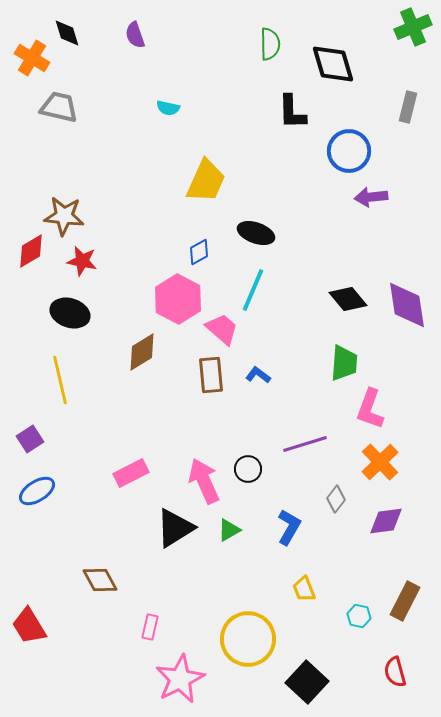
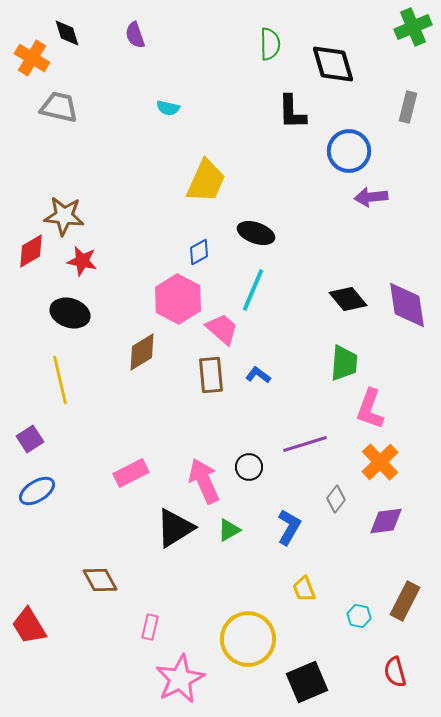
black circle at (248, 469): moved 1 px right, 2 px up
black square at (307, 682): rotated 24 degrees clockwise
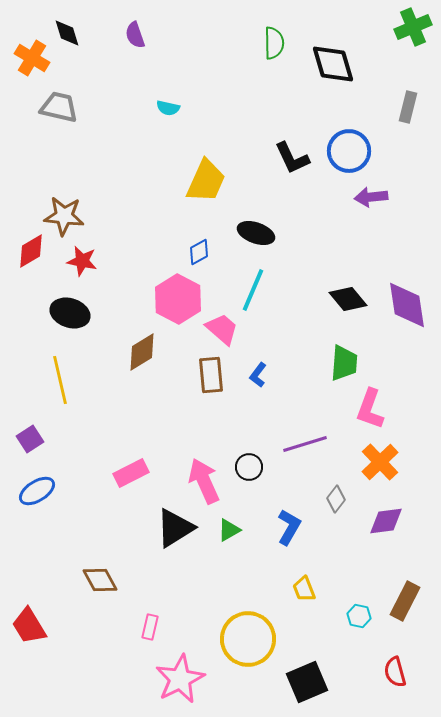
green semicircle at (270, 44): moved 4 px right, 1 px up
black L-shape at (292, 112): moved 46 px down; rotated 24 degrees counterclockwise
blue L-shape at (258, 375): rotated 90 degrees counterclockwise
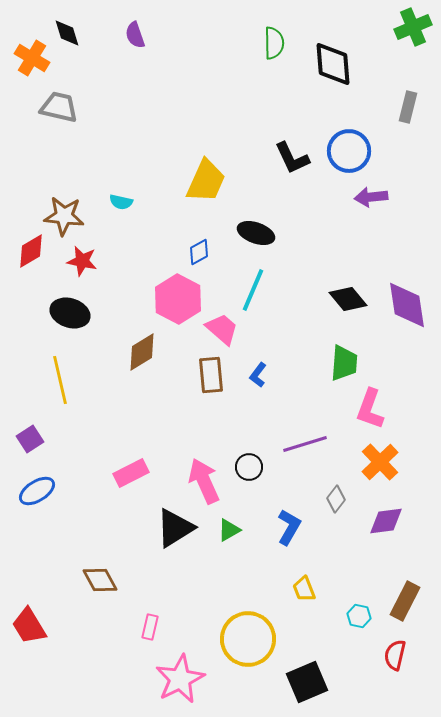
black diamond at (333, 64): rotated 12 degrees clockwise
cyan semicircle at (168, 108): moved 47 px left, 94 px down
red semicircle at (395, 672): moved 17 px up; rotated 28 degrees clockwise
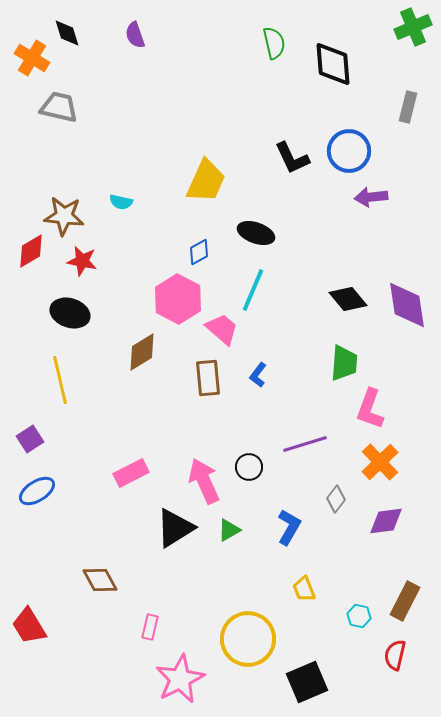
green semicircle at (274, 43): rotated 12 degrees counterclockwise
brown rectangle at (211, 375): moved 3 px left, 3 px down
